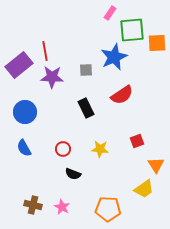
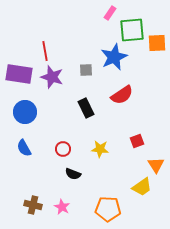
purple rectangle: moved 9 px down; rotated 48 degrees clockwise
purple star: rotated 15 degrees clockwise
yellow trapezoid: moved 2 px left, 2 px up
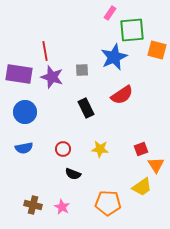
orange square: moved 7 px down; rotated 18 degrees clockwise
gray square: moved 4 px left
red square: moved 4 px right, 8 px down
blue semicircle: rotated 72 degrees counterclockwise
orange pentagon: moved 6 px up
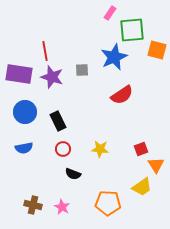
black rectangle: moved 28 px left, 13 px down
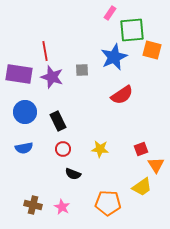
orange square: moved 5 px left
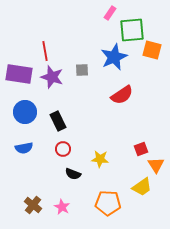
yellow star: moved 10 px down
brown cross: rotated 24 degrees clockwise
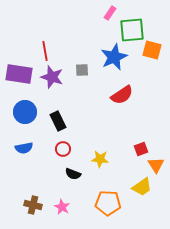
brown cross: rotated 24 degrees counterclockwise
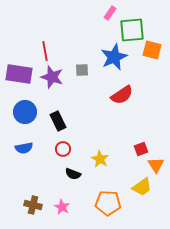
yellow star: rotated 24 degrees clockwise
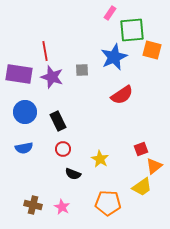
orange triangle: moved 2 px left, 1 px down; rotated 24 degrees clockwise
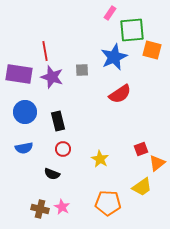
red semicircle: moved 2 px left, 1 px up
black rectangle: rotated 12 degrees clockwise
orange triangle: moved 3 px right, 3 px up
black semicircle: moved 21 px left
brown cross: moved 7 px right, 4 px down
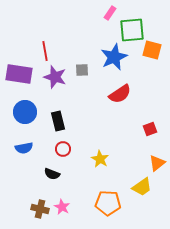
purple star: moved 3 px right
red square: moved 9 px right, 20 px up
